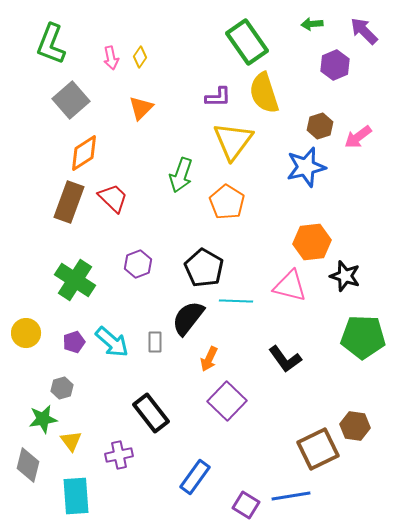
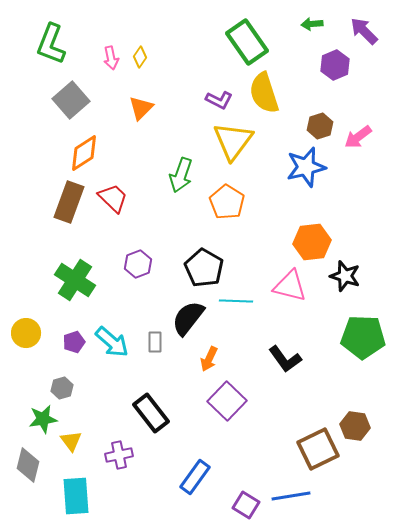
purple L-shape at (218, 97): moved 1 px right, 3 px down; rotated 28 degrees clockwise
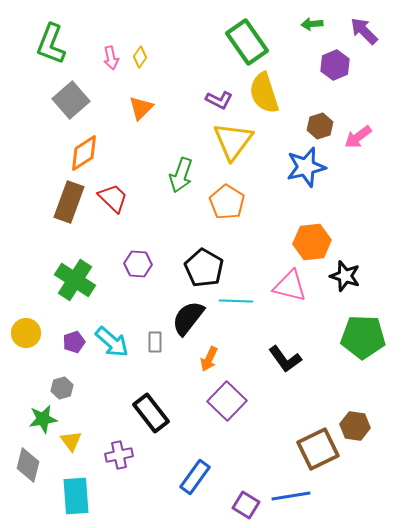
purple hexagon at (138, 264): rotated 24 degrees clockwise
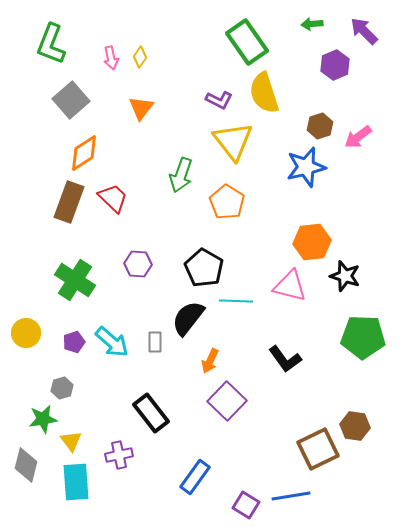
orange triangle at (141, 108): rotated 8 degrees counterclockwise
yellow triangle at (233, 141): rotated 15 degrees counterclockwise
orange arrow at (209, 359): moved 1 px right, 2 px down
gray diamond at (28, 465): moved 2 px left
cyan rectangle at (76, 496): moved 14 px up
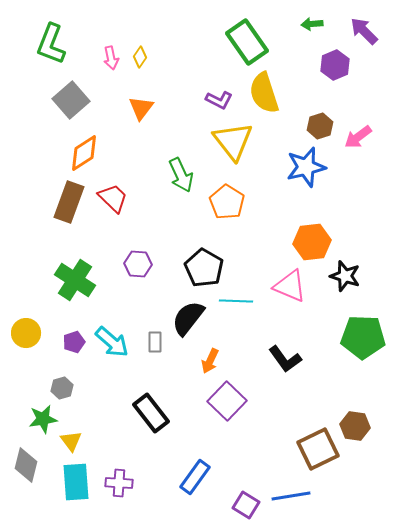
green arrow at (181, 175): rotated 44 degrees counterclockwise
pink triangle at (290, 286): rotated 9 degrees clockwise
purple cross at (119, 455): moved 28 px down; rotated 16 degrees clockwise
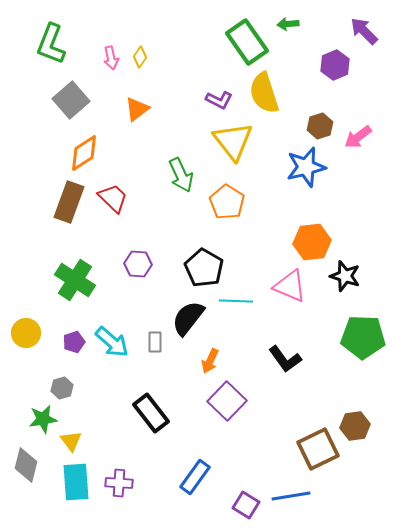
green arrow at (312, 24): moved 24 px left
orange triangle at (141, 108): moved 4 px left, 1 px down; rotated 16 degrees clockwise
brown hexagon at (355, 426): rotated 16 degrees counterclockwise
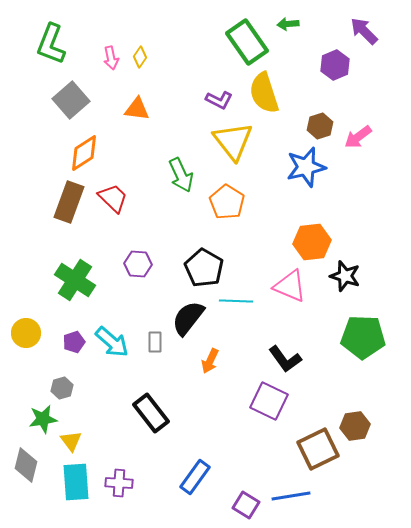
orange triangle at (137, 109): rotated 44 degrees clockwise
purple square at (227, 401): moved 42 px right; rotated 18 degrees counterclockwise
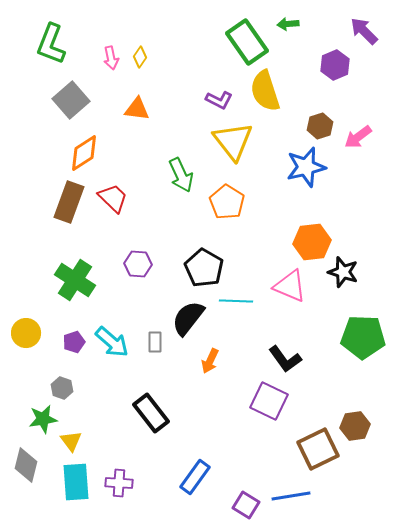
yellow semicircle at (264, 93): moved 1 px right, 2 px up
black star at (345, 276): moved 2 px left, 4 px up
gray hexagon at (62, 388): rotated 25 degrees counterclockwise
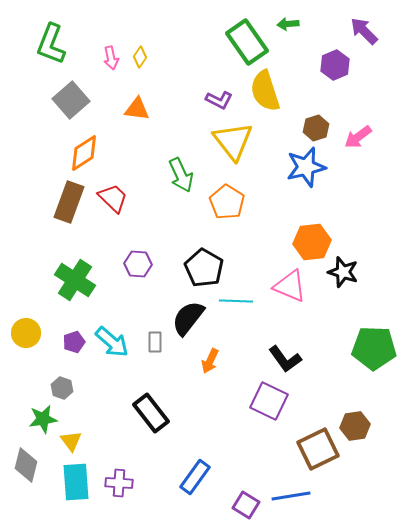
brown hexagon at (320, 126): moved 4 px left, 2 px down
green pentagon at (363, 337): moved 11 px right, 11 px down
